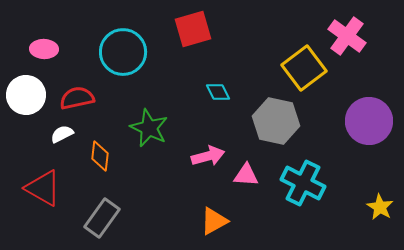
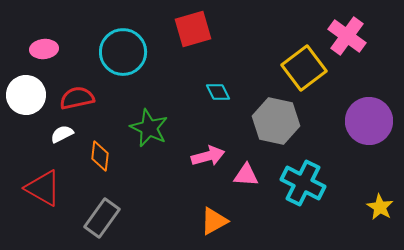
pink ellipse: rotated 8 degrees counterclockwise
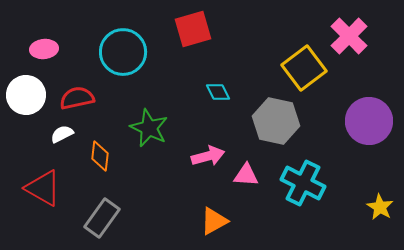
pink cross: moved 2 px right; rotated 9 degrees clockwise
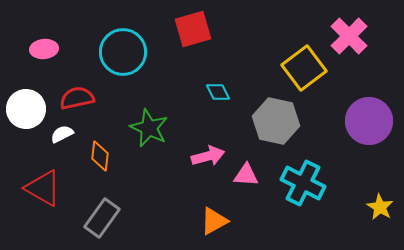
white circle: moved 14 px down
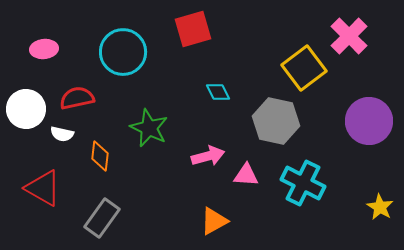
white semicircle: rotated 140 degrees counterclockwise
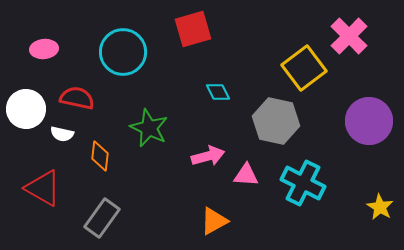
red semicircle: rotated 24 degrees clockwise
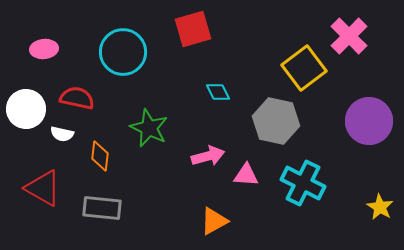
gray rectangle: moved 10 px up; rotated 60 degrees clockwise
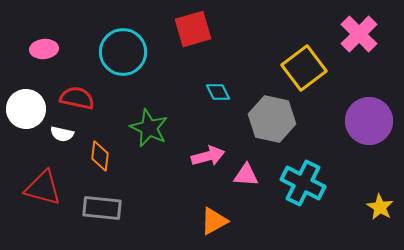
pink cross: moved 10 px right, 2 px up
gray hexagon: moved 4 px left, 2 px up
red triangle: rotated 15 degrees counterclockwise
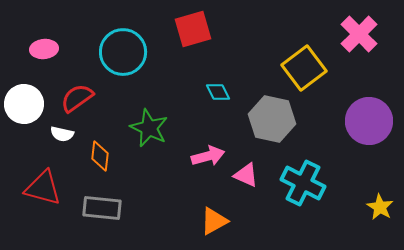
red semicircle: rotated 48 degrees counterclockwise
white circle: moved 2 px left, 5 px up
pink triangle: rotated 20 degrees clockwise
